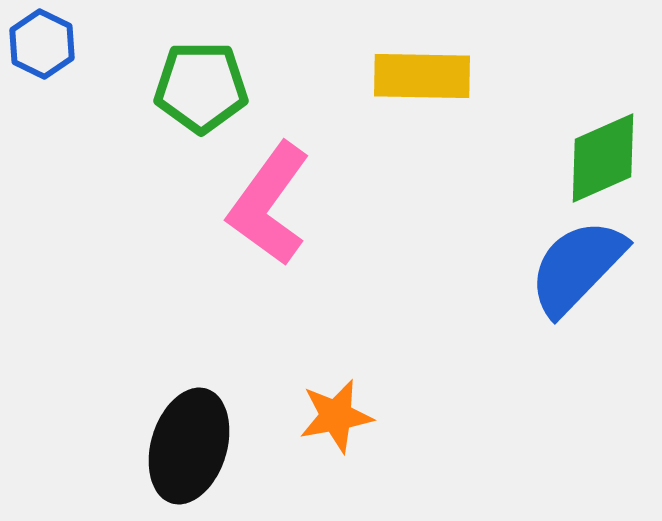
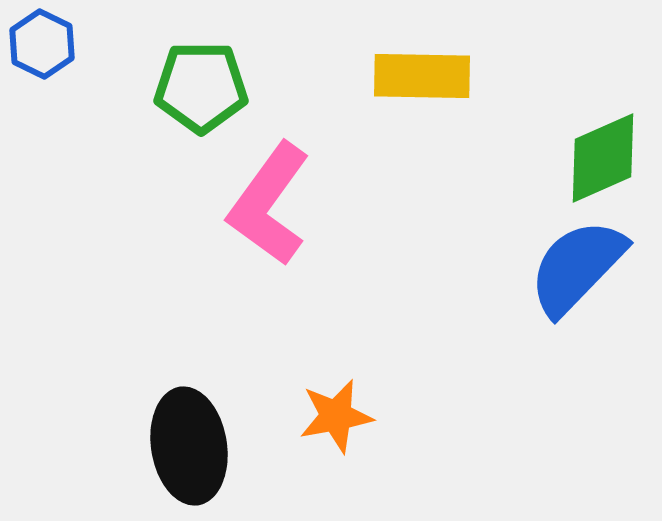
black ellipse: rotated 26 degrees counterclockwise
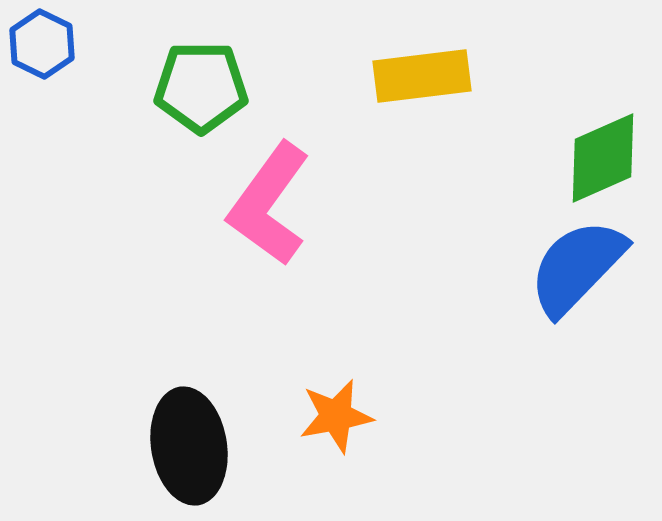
yellow rectangle: rotated 8 degrees counterclockwise
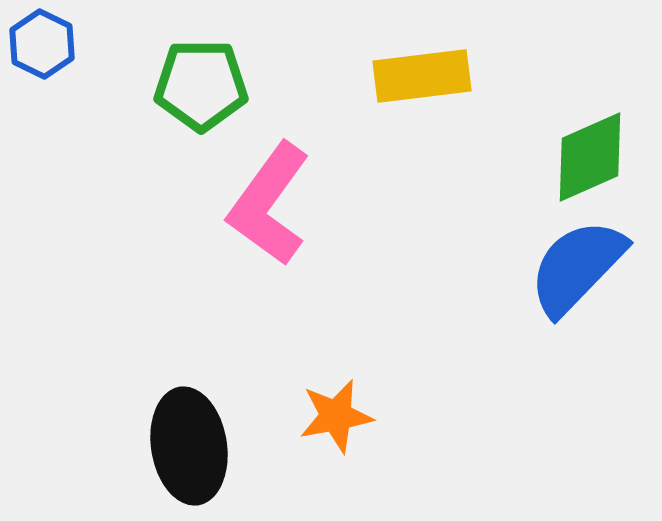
green pentagon: moved 2 px up
green diamond: moved 13 px left, 1 px up
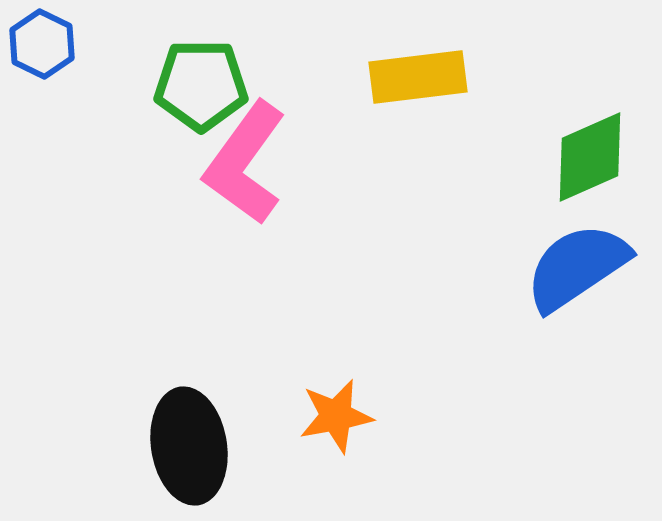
yellow rectangle: moved 4 px left, 1 px down
pink L-shape: moved 24 px left, 41 px up
blue semicircle: rotated 12 degrees clockwise
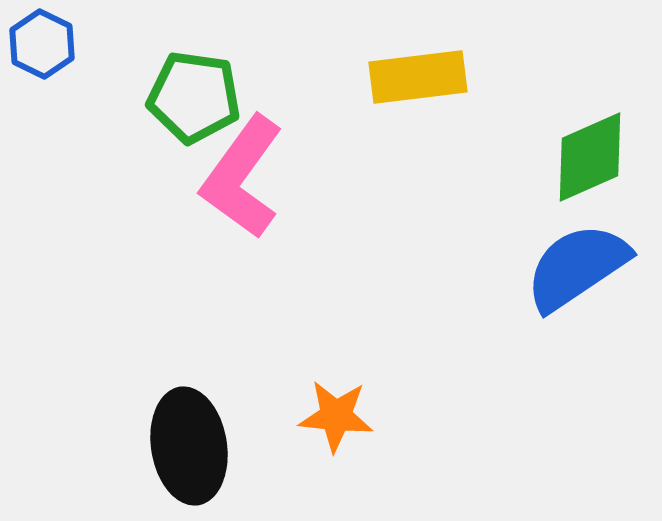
green pentagon: moved 7 px left, 12 px down; rotated 8 degrees clockwise
pink L-shape: moved 3 px left, 14 px down
orange star: rotated 16 degrees clockwise
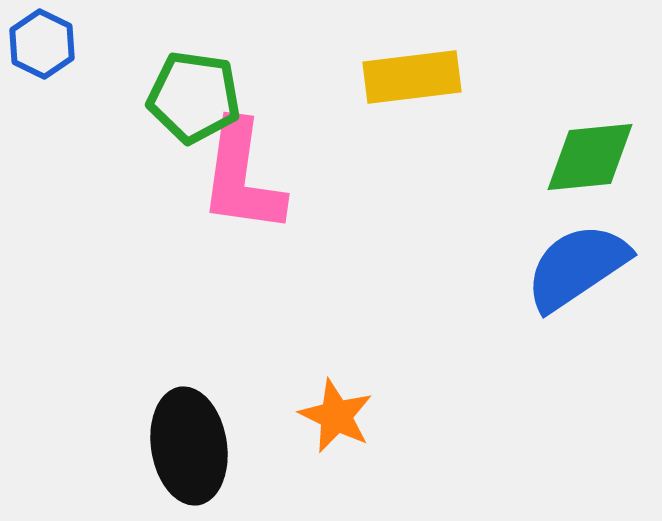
yellow rectangle: moved 6 px left
green diamond: rotated 18 degrees clockwise
pink L-shape: rotated 28 degrees counterclockwise
orange star: rotated 20 degrees clockwise
